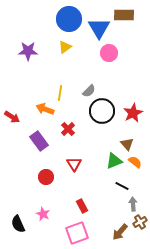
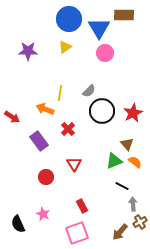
pink circle: moved 4 px left
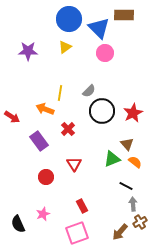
blue triangle: rotated 15 degrees counterclockwise
green triangle: moved 2 px left, 2 px up
black line: moved 4 px right
pink star: rotated 24 degrees clockwise
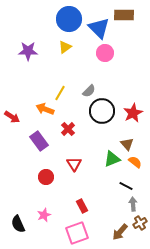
yellow line: rotated 21 degrees clockwise
pink star: moved 1 px right, 1 px down
brown cross: moved 1 px down
